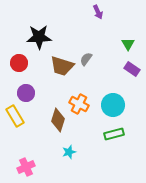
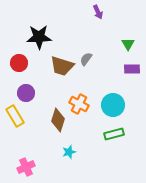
purple rectangle: rotated 35 degrees counterclockwise
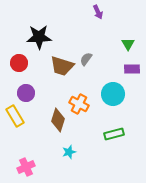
cyan circle: moved 11 px up
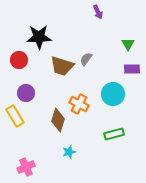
red circle: moved 3 px up
